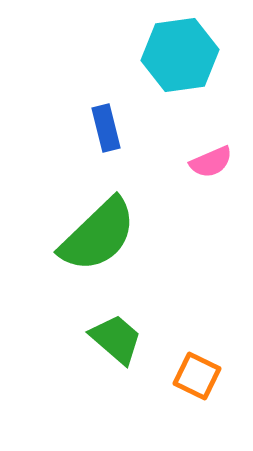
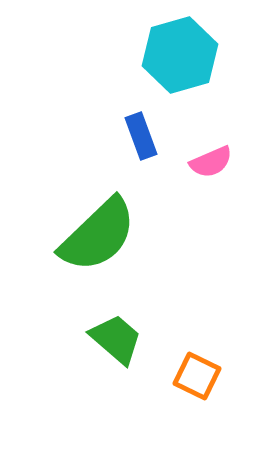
cyan hexagon: rotated 8 degrees counterclockwise
blue rectangle: moved 35 px right, 8 px down; rotated 6 degrees counterclockwise
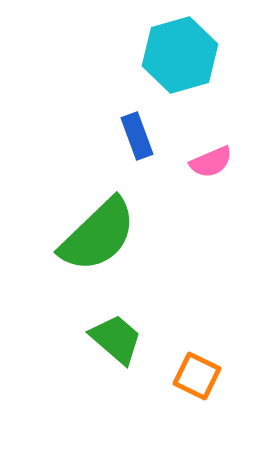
blue rectangle: moved 4 px left
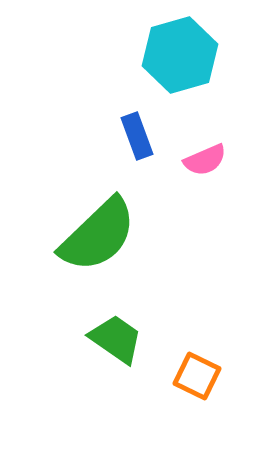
pink semicircle: moved 6 px left, 2 px up
green trapezoid: rotated 6 degrees counterclockwise
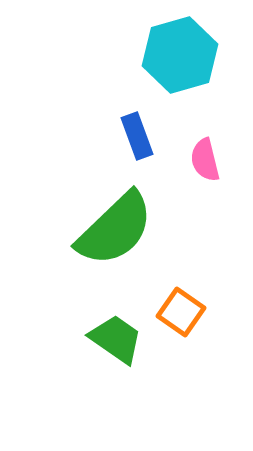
pink semicircle: rotated 99 degrees clockwise
green semicircle: moved 17 px right, 6 px up
orange square: moved 16 px left, 64 px up; rotated 9 degrees clockwise
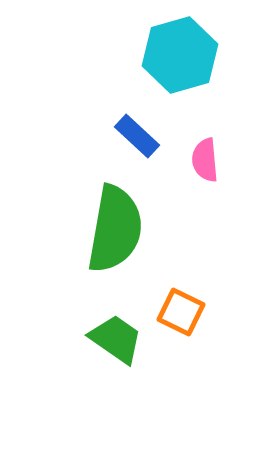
blue rectangle: rotated 27 degrees counterclockwise
pink semicircle: rotated 9 degrees clockwise
green semicircle: rotated 36 degrees counterclockwise
orange square: rotated 9 degrees counterclockwise
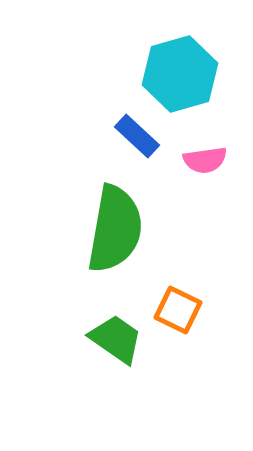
cyan hexagon: moved 19 px down
pink semicircle: rotated 93 degrees counterclockwise
orange square: moved 3 px left, 2 px up
